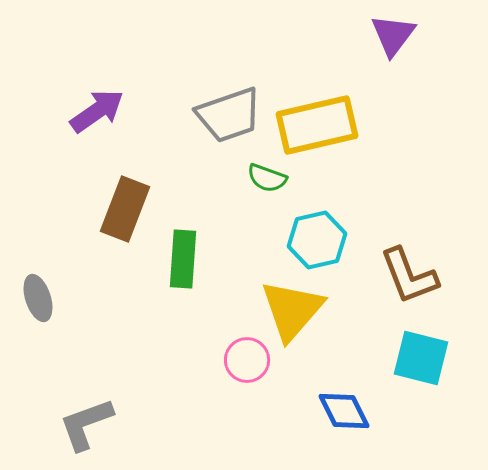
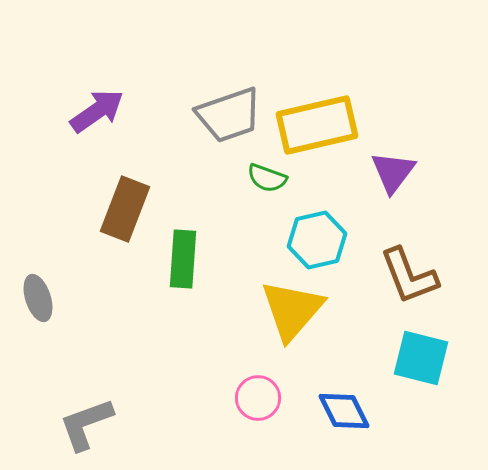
purple triangle: moved 137 px down
pink circle: moved 11 px right, 38 px down
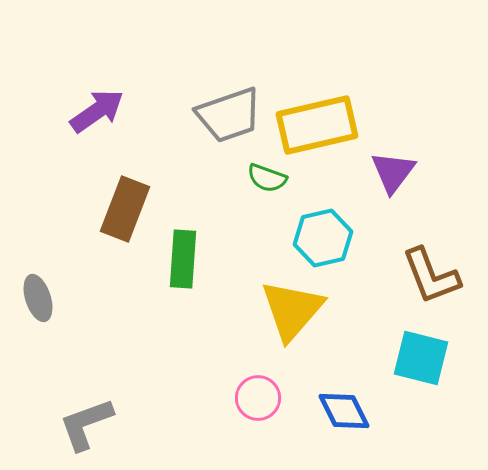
cyan hexagon: moved 6 px right, 2 px up
brown L-shape: moved 22 px right
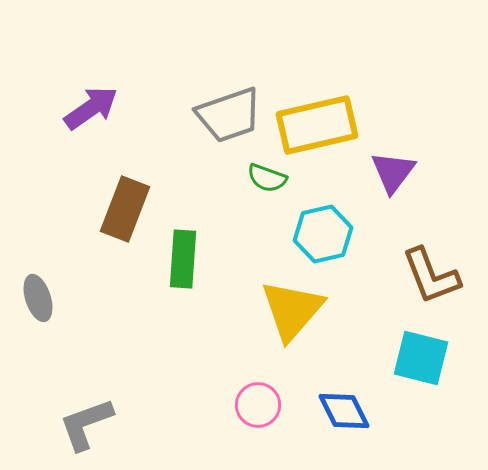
purple arrow: moved 6 px left, 3 px up
cyan hexagon: moved 4 px up
pink circle: moved 7 px down
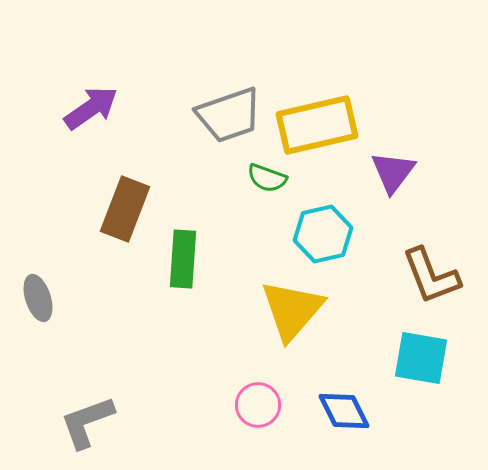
cyan square: rotated 4 degrees counterclockwise
gray L-shape: moved 1 px right, 2 px up
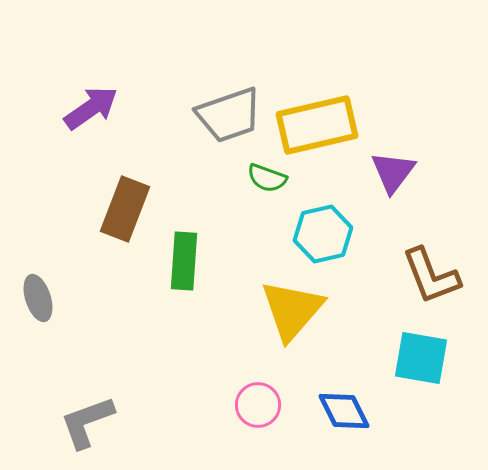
green rectangle: moved 1 px right, 2 px down
